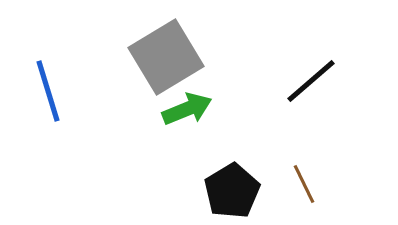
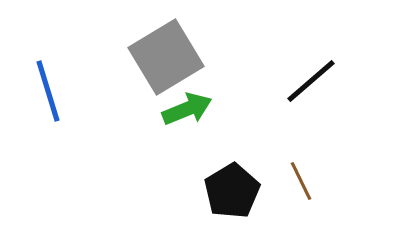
brown line: moved 3 px left, 3 px up
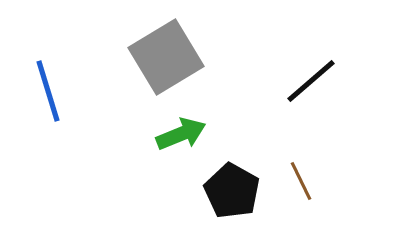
green arrow: moved 6 px left, 25 px down
black pentagon: rotated 12 degrees counterclockwise
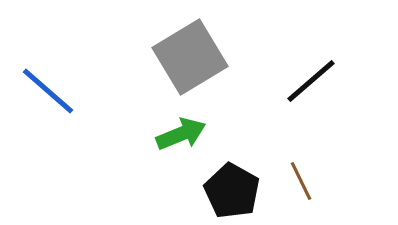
gray square: moved 24 px right
blue line: rotated 32 degrees counterclockwise
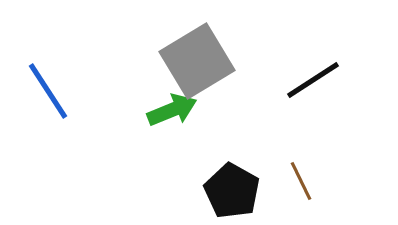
gray square: moved 7 px right, 4 px down
black line: moved 2 px right, 1 px up; rotated 8 degrees clockwise
blue line: rotated 16 degrees clockwise
green arrow: moved 9 px left, 24 px up
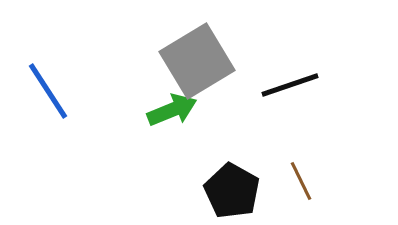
black line: moved 23 px left, 5 px down; rotated 14 degrees clockwise
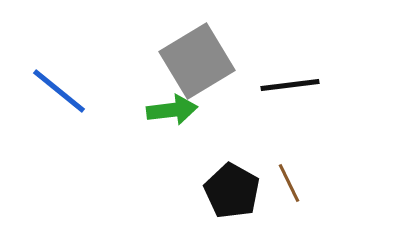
black line: rotated 12 degrees clockwise
blue line: moved 11 px right; rotated 18 degrees counterclockwise
green arrow: rotated 15 degrees clockwise
brown line: moved 12 px left, 2 px down
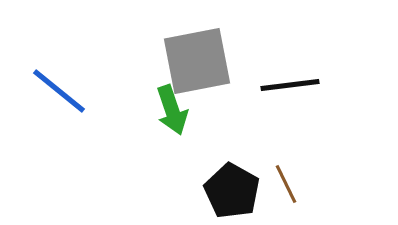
gray square: rotated 20 degrees clockwise
green arrow: rotated 78 degrees clockwise
brown line: moved 3 px left, 1 px down
